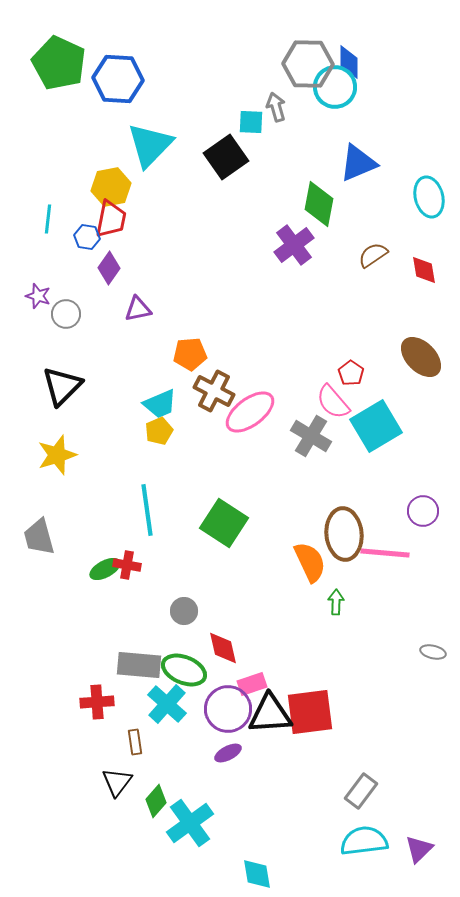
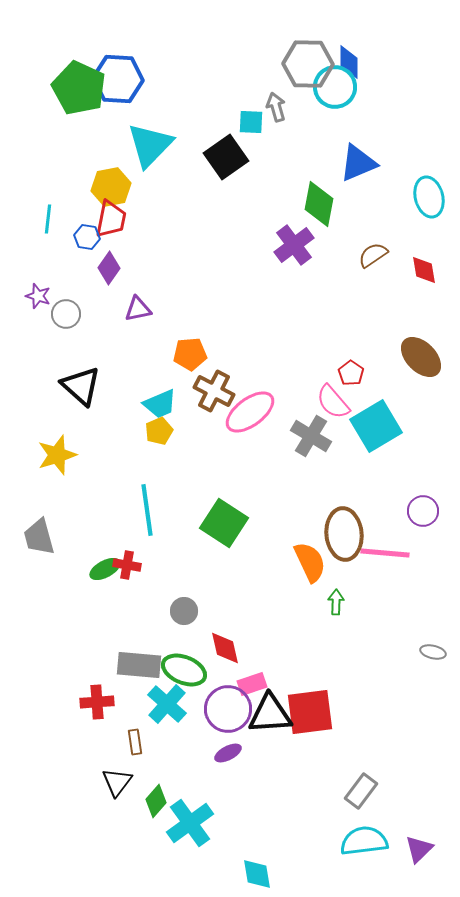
green pentagon at (59, 63): moved 20 px right, 25 px down
black triangle at (62, 386): moved 19 px right; rotated 33 degrees counterclockwise
red diamond at (223, 648): moved 2 px right
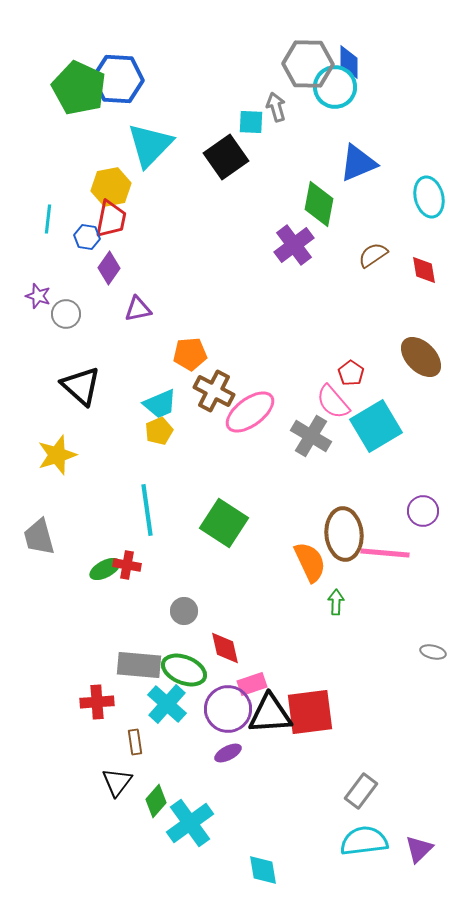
cyan diamond at (257, 874): moved 6 px right, 4 px up
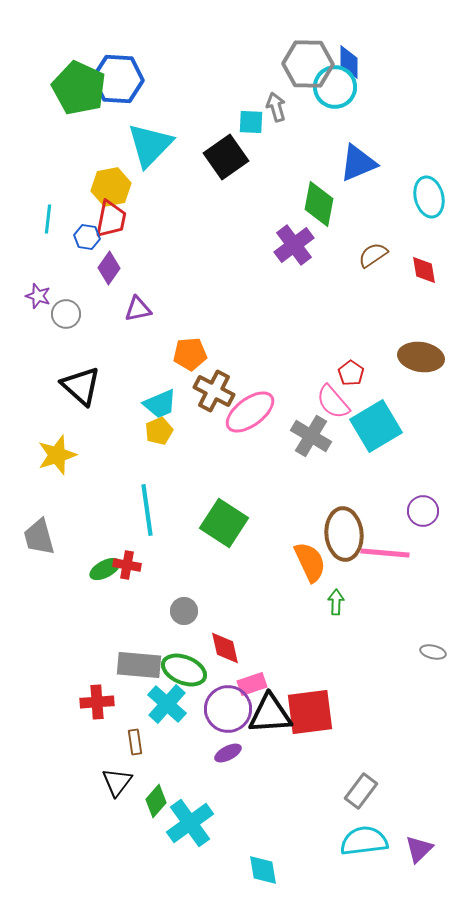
brown ellipse at (421, 357): rotated 36 degrees counterclockwise
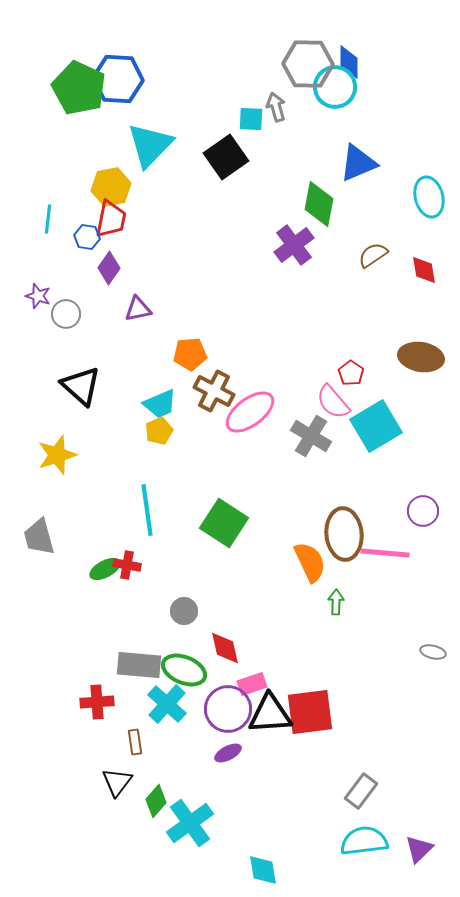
cyan square at (251, 122): moved 3 px up
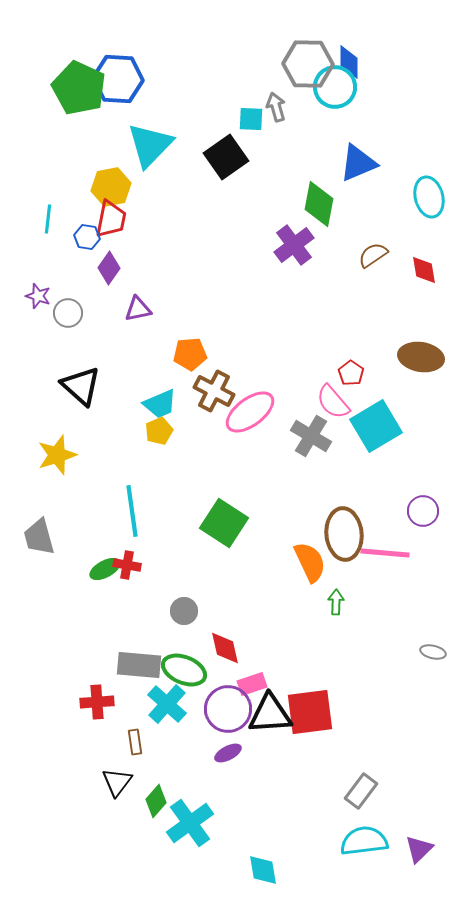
gray circle at (66, 314): moved 2 px right, 1 px up
cyan line at (147, 510): moved 15 px left, 1 px down
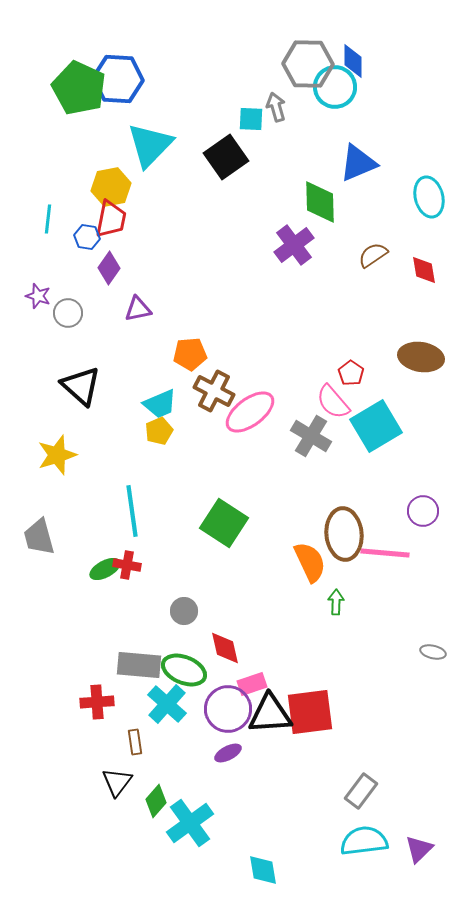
blue diamond at (349, 62): moved 4 px right, 1 px up
green diamond at (319, 204): moved 1 px right, 2 px up; rotated 12 degrees counterclockwise
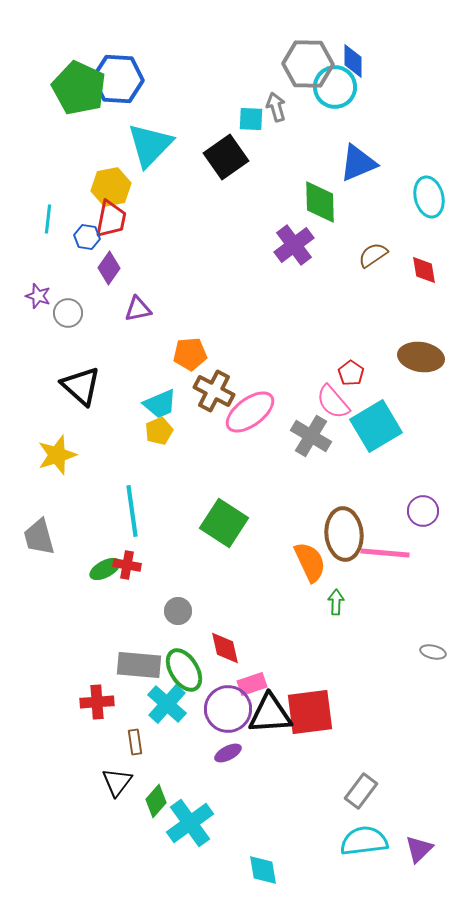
gray circle at (184, 611): moved 6 px left
green ellipse at (184, 670): rotated 36 degrees clockwise
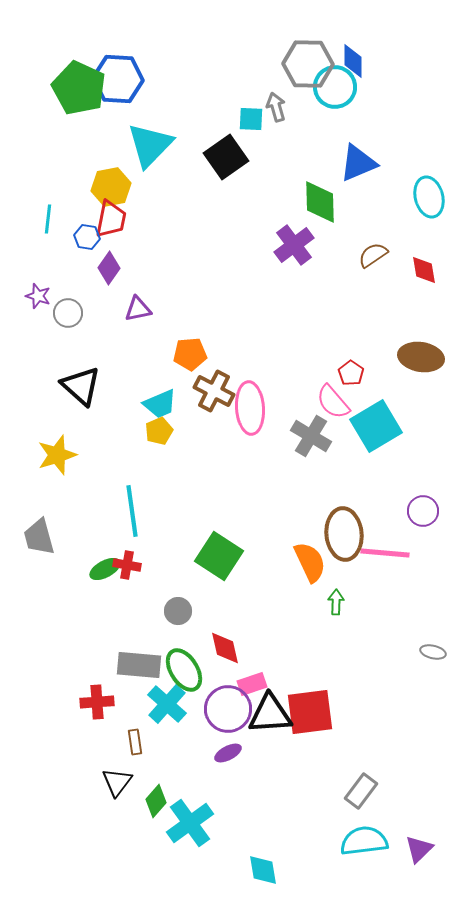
pink ellipse at (250, 412): moved 4 px up; rotated 57 degrees counterclockwise
green square at (224, 523): moved 5 px left, 33 px down
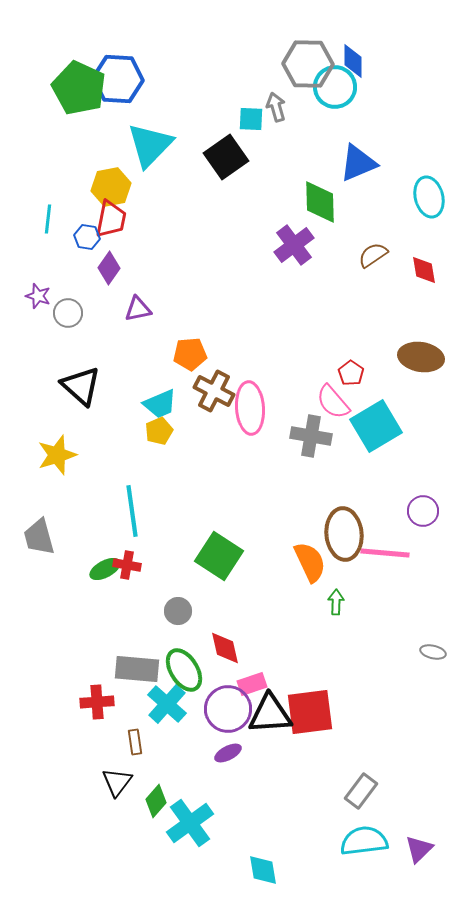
gray cross at (311, 436): rotated 21 degrees counterclockwise
gray rectangle at (139, 665): moved 2 px left, 4 px down
